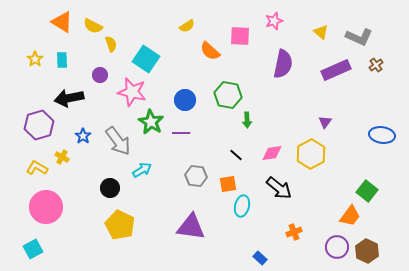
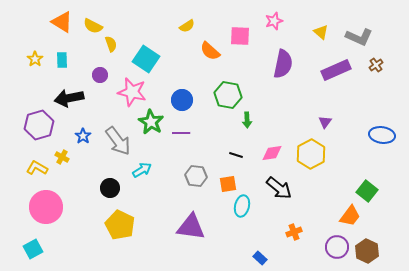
blue circle at (185, 100): moved 3 px left
black line at (236, 155): rotated 24 degrees counterclockwise
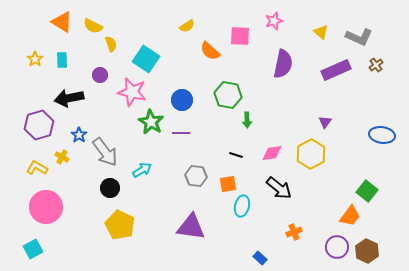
blue star at (83, 136): moved 4 px left, 1 px up
gray arrow at (118, 141): moved 13 px left, 11 px down
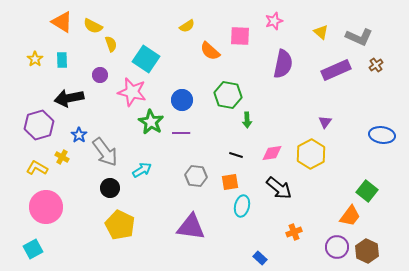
orange square at (228, 184): moved 2 px right, 2 px up
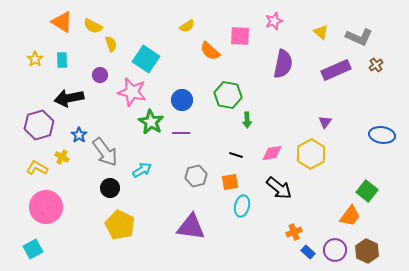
gray hexagon at (196, 176): rotated 20 degrees counterclockwise
purple circle at (337, 247): moved 2 px left, 3 px down
blue rectangle at (260, 258): moved 48 px right, 6 px up
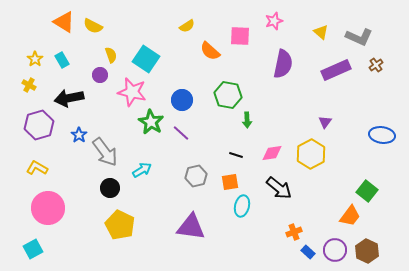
orange triangle at (62, 22): moved 2 px right
yellow semicircle at (111, 44): moved 11 px down
cyan rectangle at (62, 60): rotated 28 degrees counterclockwise
purple line at (181, 133): rotated 42 degrees clockwise
yellow cross at (62, 157): moved 33 px left, 72 px up
pink circle at (46, 207): moved 2 px right, 1 px down
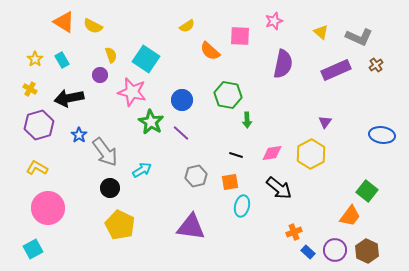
yellow cross at (29, 85): moved 1 px right, 4 px down
